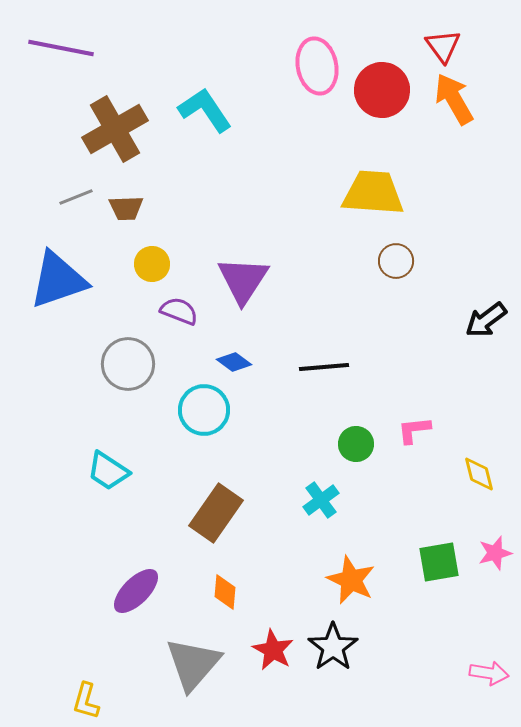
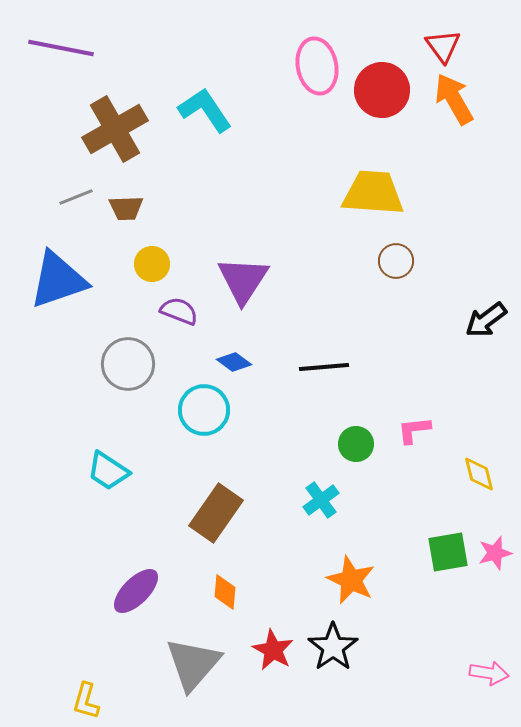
green square: moved 9 px right, 10 px up
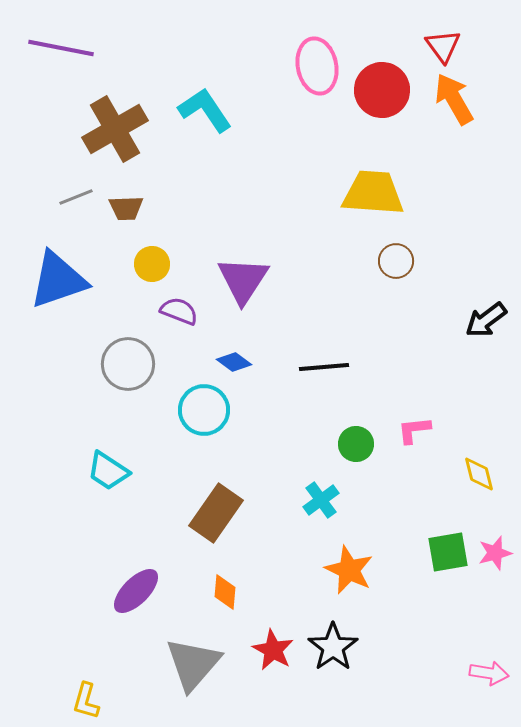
orange star: moved 2 px left, 10 px up
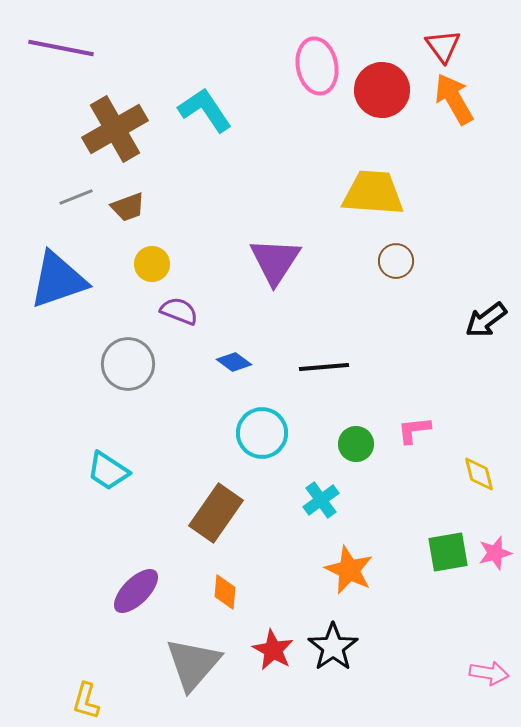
brown trapezoid: moved 2 px right, 1 px up; rotated 18 degrees counterclockwise
purple triangle: moved 32 px right, 19 px up
cyan circle: moved 58 px right, 23 px down
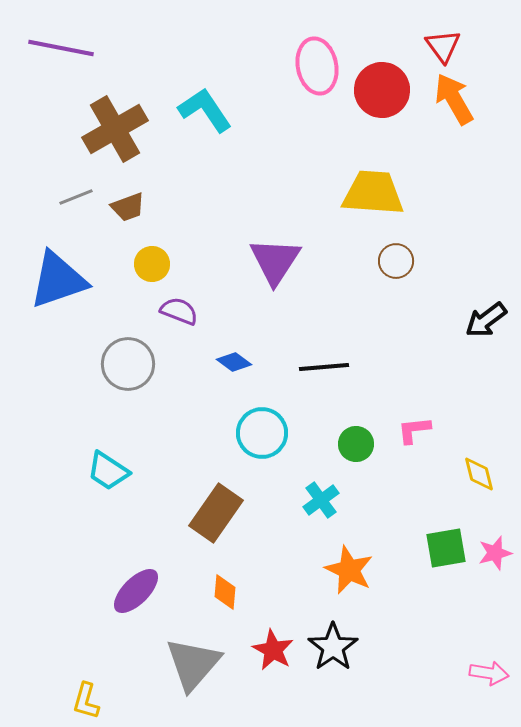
green square: moved 2 px left, 4 px up
